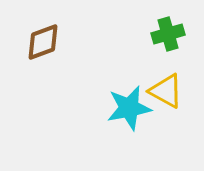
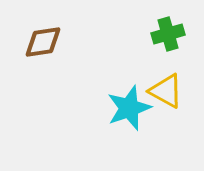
brown diamond: rotated 12 degrees clockwise
cyan star: rotated 9 degrees counterclockwise
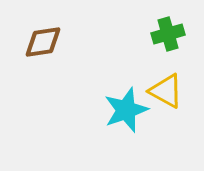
cyan star: moved 3 px left, 2 px down
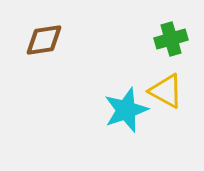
green cross: moved 3 px right, 5 px down
brown diamond: moved 1 px right, 2 px up
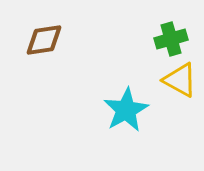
yellow triangle: moved 14 px right, 11 px up
cyan star: rotated 9 degrees counterclockwise
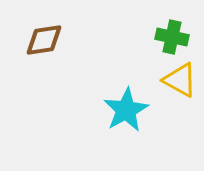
green cross: moved 1 px right, 2 px up; rotated 28 degrees clockwise
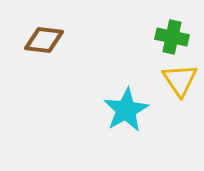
brown diamond: rotated 15 degrees clockwise
yellow triangle: rotated 27 degrees clockwise
